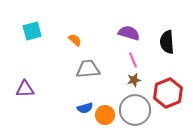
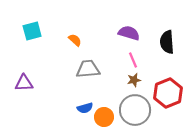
purple triangle: moved 1 px left, 6 px up
orange circle: moved 1 px left, 2 px down
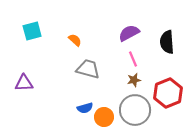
purple semicircle: rotated 45 degrees counterclockwise
pink line: moved 1 px up
gray trapezoid: rotated 20 degrees clockwise
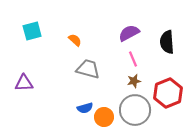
brown star: moved 1 px down
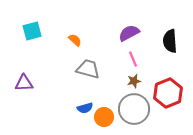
black semicircle: moved 3 px right, 1 px up
gray circle: moved 1 px left, 1 px up
